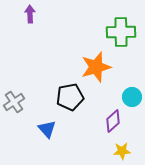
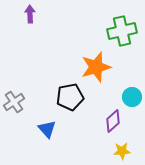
green cross: moved 1 px right, 1 px up; rotated 12 degrees counterclockwise
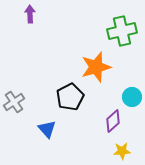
black pentagon: rotated 16 degrees counterclockwise
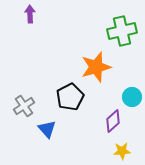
gray cross: moved 10 px right, 4 px down
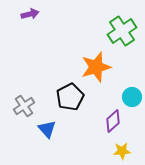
purple arrow: rotated 78 degrees clockwise
green cross: rotated 20 degrees counterclockwise
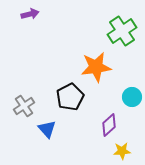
orange star: rotated 8 degrees clockwise
purple diamond: moved 4 px left, 4 px down
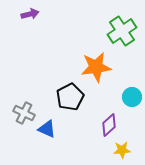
gray cross: moved 7 px down; rotated 30 degrees counterclockwise
blue triangle: rotated 24 degrees counterclockwise
yellow star: moved 1 px up
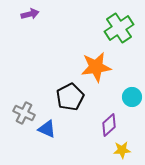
green cross: moved 3 px left, 3 px up
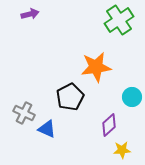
green cross: moved 8 px up
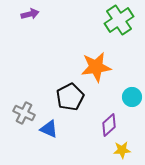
blue triangle: moved 2 px right
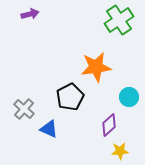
cyan circle: moved 3 px left
gray cross: moved 4 px up; rotated 15 degrees clockwise
yellow star: moved 2 px left, 1 px down
